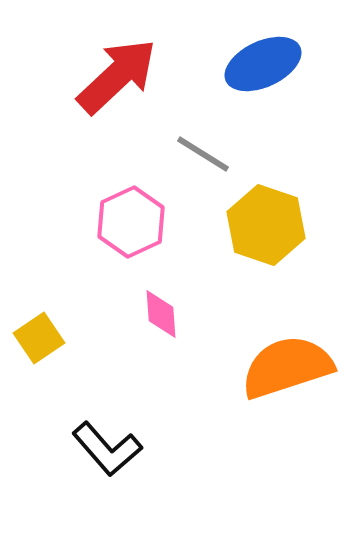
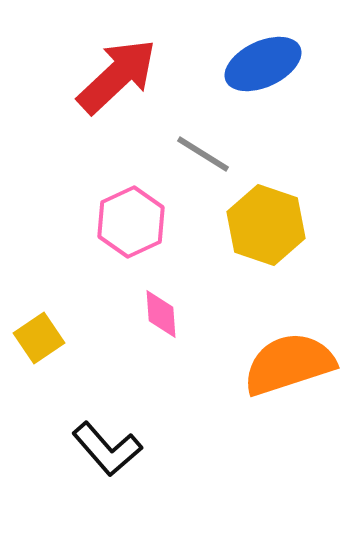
orange semicircle: moved 2 px right, 3 px up
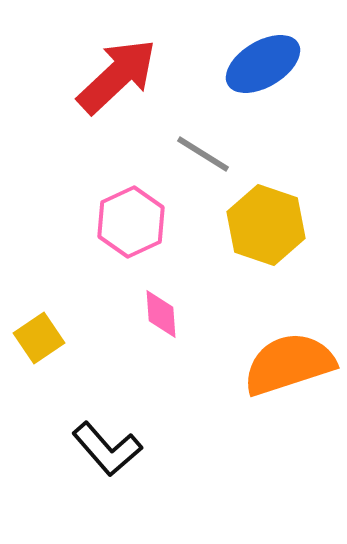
blue ellipse: rotated 6 degrees counterclockwise
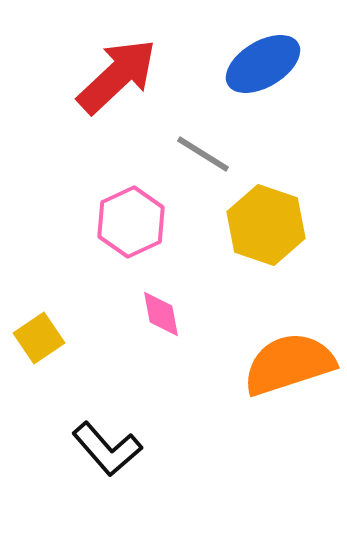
pink diamond: rotated 6 degrees counterclockwise
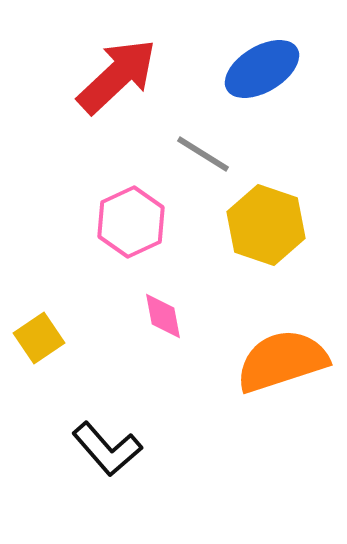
blue ellipse: moved 1 px left, 5 px down
pink diamond: moved 2 px right, 2 px down
orange semicircle: moved 7 px left, 3 px up
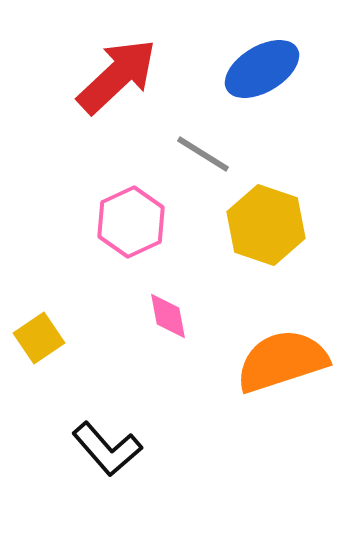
pink diamond: moved 5 px right
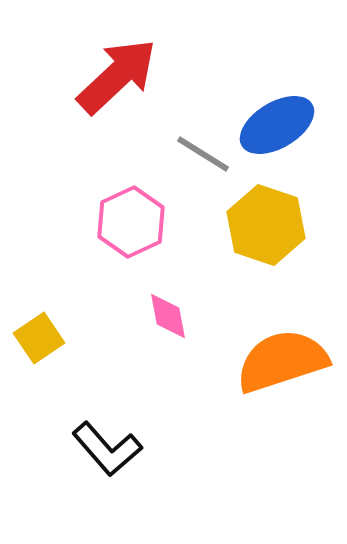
blue ellipse: moved 15 px right, 56 px down
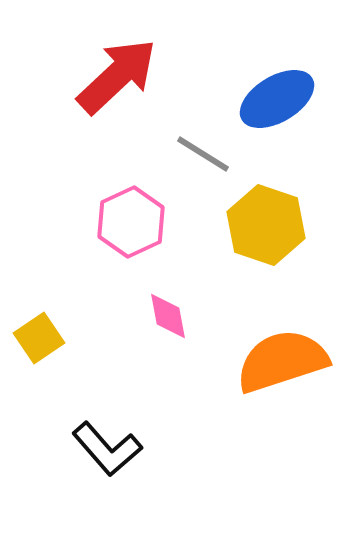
blue ellipse: moved 26 px up
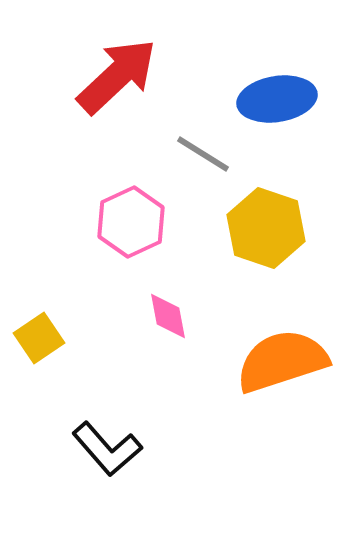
blue ellipse: rotated 22 degrees clockwise
yellow hexagon: moved 3 px down
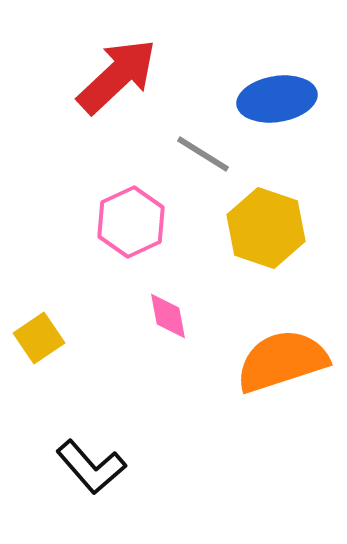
black L-shape: moved 16 px left, 18 px down
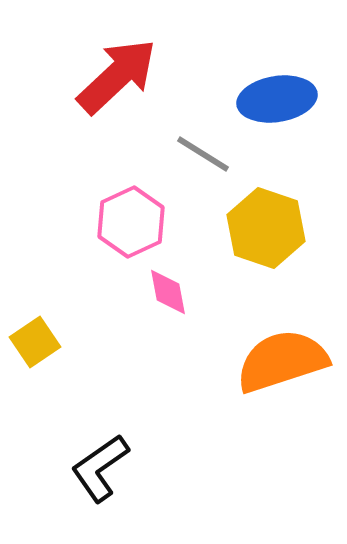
pink diamond: moved 24 px up
yellow square: moved 4 px left, 4 px down
black L-shape: moved 9 px right, 1 px down; rotated 96 degrees clockwise
